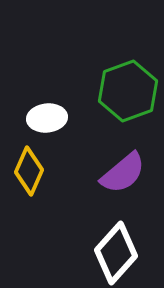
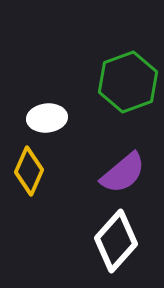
green hexagon: moved 9 px up
white diamond: moved 12 px up
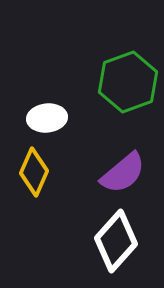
yellow diamond: moved 5 px right, 1 px down
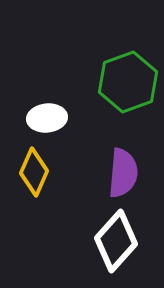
purple semicircle: rotated 45 degrees counterclockwise
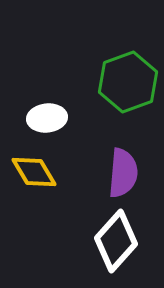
yellow diamond: rotated 54 degrees counterclockwise
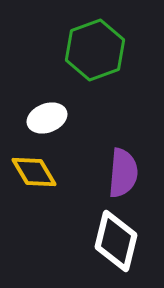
green hexagon: moved 33 px left, 32 px up
white ellipse: rotated 15 degrees counterclockwise
white diamond: rotated 28 degrees counterclockwise
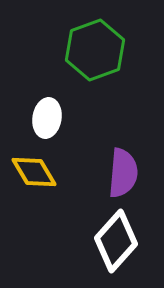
white ellipse: rotated 60 degrees counterclockwise
white diamond: rotated 28 degrees clockwise
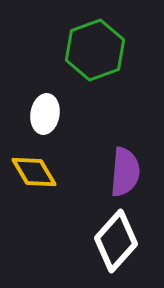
white ellipse: moved 2 px left, 4 px up
purple semicircle: moved 2 px right, 1 px up
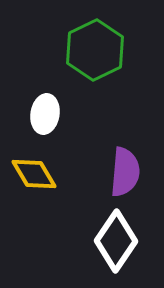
green hexagon: rotated 6 degrees counterclockwise
yellow diamond: moved 2 px down
white diamond: rotated 8 degrees counterclockwise
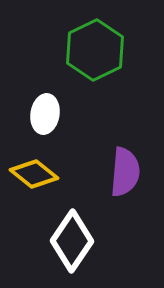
yellow diamond: rotated 21 degrees counterclockwise
white diamond: moved 44 px left
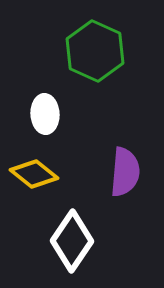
green hexagon: moved 1 px down; rotated 10 degrees counterclockwise
white ellipse: rotated 12 degrees counterclockwise
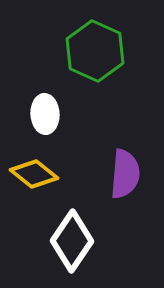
purple semicircle: moved 2 px down
